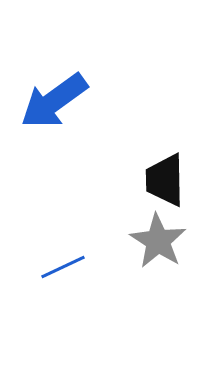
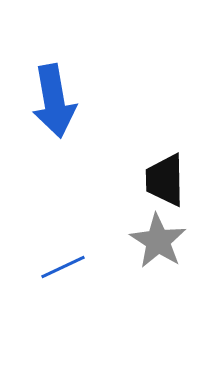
blue arrow: rotated 64 degrees counterclockwise
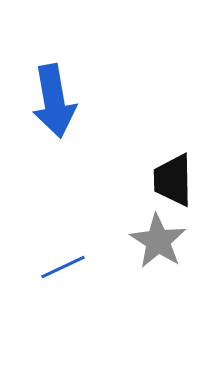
black trapezoid: moved 8 px right
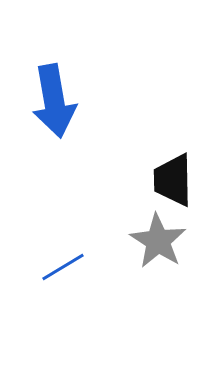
blue line: rotated 6 degrees counterclockwise
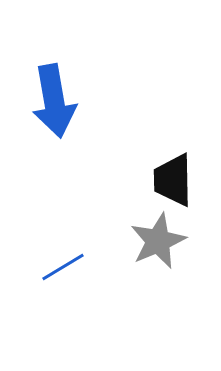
gray star: rotated 16 degrees clockwise
